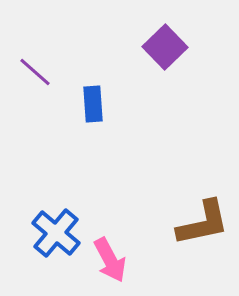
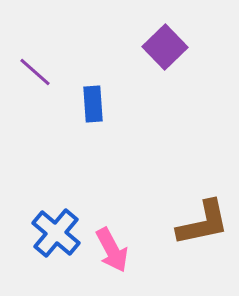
pink arrow: moved 2 px right, 10 px up
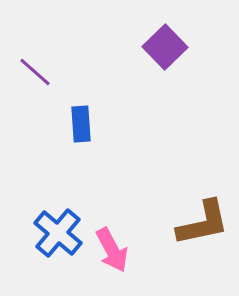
blue rectangle: moved 12 px left, 20 px down
blue cross: moved 2 px right
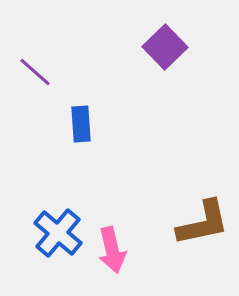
pink arrow: rotated 15 degrees clockwise
